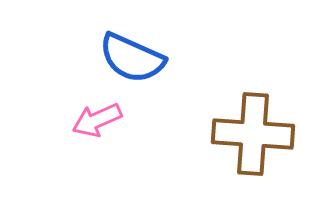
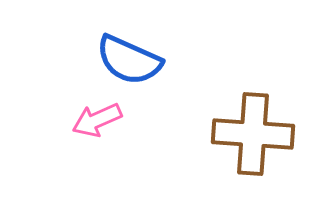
blue semicircle: moved 3 px left, 2 px down
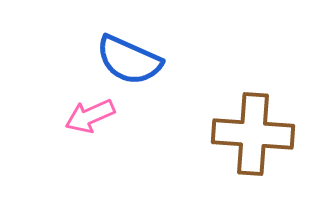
pink arrow: moved 7 px left, 4 px up
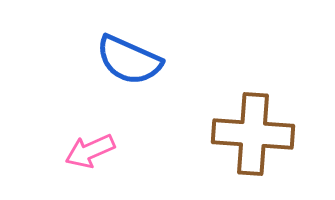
pink arrow: moved 35 px down
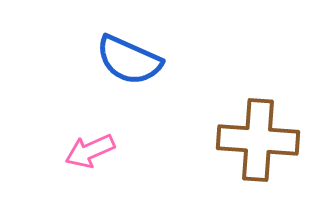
brown cross: moved 5 px right, 6 px down
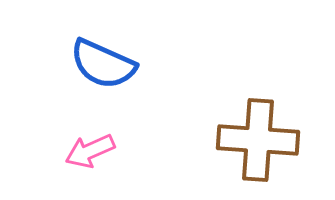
blue semicircle: moved 26 px left, 4 px down
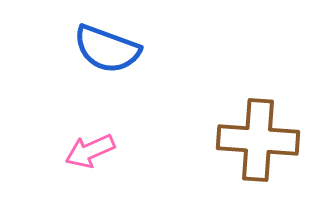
blue semicircle: moved 4 px right, 15 px up; rotated 4 degrees counterclockwise
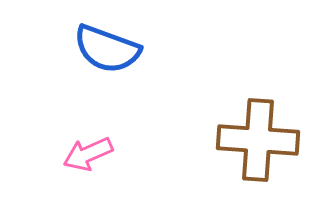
pink arrow: moved 2 px left, 3 px down
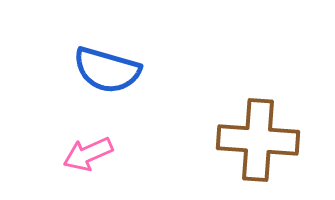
blue semicircle: moved 21 px down; rotated 4 degrees counterclockwise
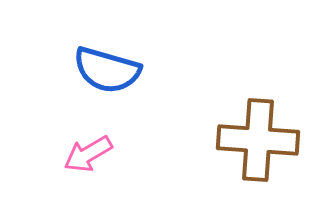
pink arrow: rotated 6 degrees counterclockwise
